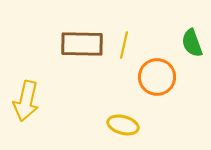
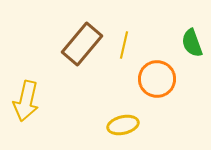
brown rectangle: rotated 51 degrees counterclockwise
orange circle: moved 2 px down
yellow ellipse: rotated 28 degrees counterclockwise
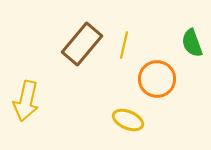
yellow ellipse: moved 5 px right, 5 px up; rotated 36 degrees clockwise
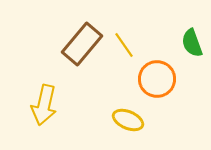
yellow line: rotated 48 degrees counterclockwise
yellow arrow: moved 18 px right, 4 px down
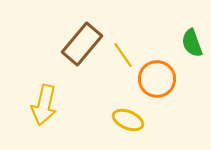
yellow line: moved 1 px left, 10 px down
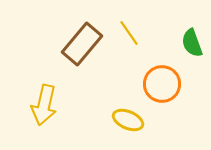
yellow line: moved 6 px right, 22 px up
orange circle: moved 5 px right, 5 px down
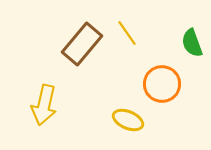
yellow line: moved 2 px left
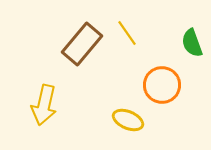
orange circle: moved 1 px down
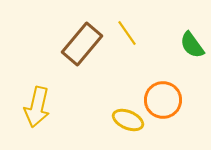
green semicircle: moved 2 px down; rotated 16 degrees counterclockwise
orange circle: moved 1 px right, 15 px down
yellow arrow: moved 7 px left, 2 px down
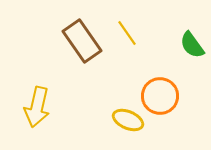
brown rectangle: moved 3 px up; rotated 75 degrees counterclockwise
orange circle: moved 3 px left, 4 px up
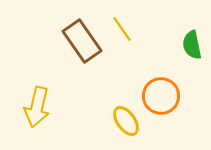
yellow line: moved 5 px left, 4 px up
green semicircle: rotated 24 degrees clockwise
orange circle: moved 1 px right
yellow ellipse: moved 2 px left, 1 px down; rotated 32 degrees clockwise
